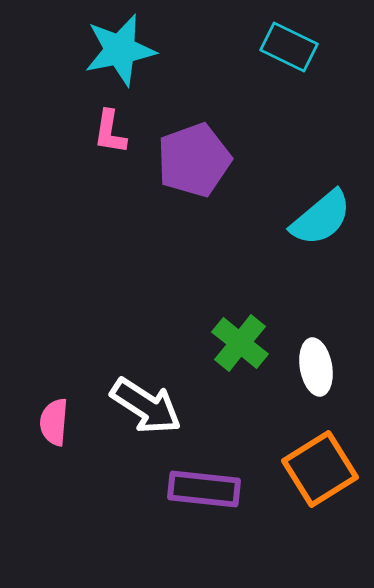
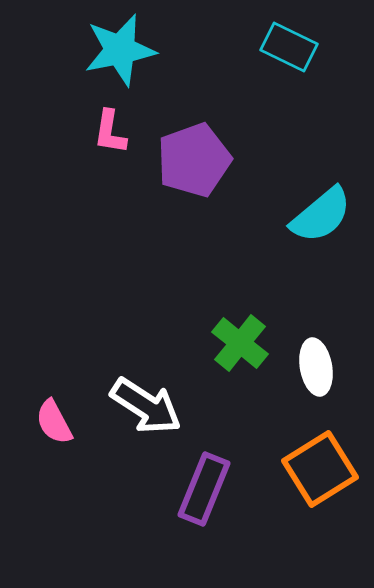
cyan semicircle: moved 3 px up
pink semicircle: rotated 33 degrees counterclockwise
purple rectangle: rotated 74 degrees counterclockwise
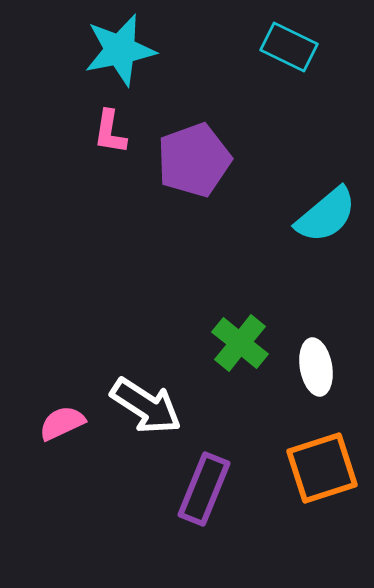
cyan semicircle: moved 5 px right
pink semicircle: moved 8 px right, 1 px down; rotated 93 degrees clockwise
orange square: moved 2 px right, 1 px up; rotated 14 degrees clockwise
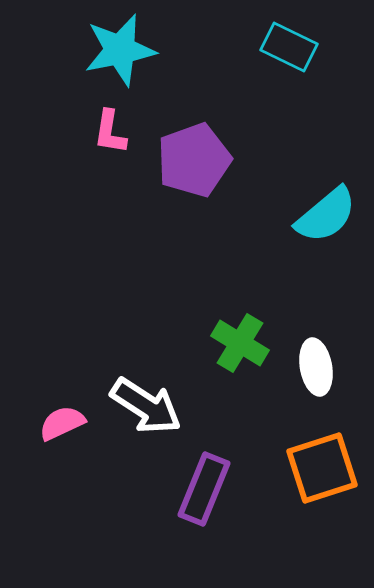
green cross: rotated 8 degrees counterclockwise
